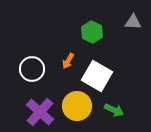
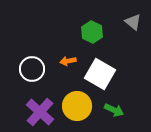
gray triangle: rotated 36 degrees clockwise
orange arrow: rotated 49 degrees clockwise
white square: moved 3 px right, 2 px up
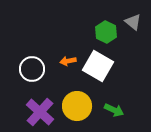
green hexagon: moved 14 px right
white square: moved 2 px left, 8 px up
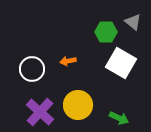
green hexagon: rotated 25 degrees counterclockwise
white square: moved 23 px right, 3 px up
yellow circle: moved 1 px right, 1 px up
green arrow: moved 5 px right, 8 px down
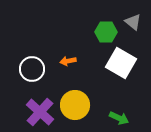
yellow circle: moved 3 px left
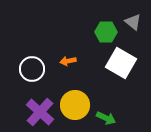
green arrow: moved 13 px left
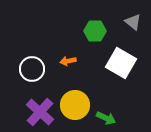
green hexagon: moved 11 px left, 1 px up
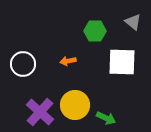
white square: moved 1 px right, 1 px up; rotated 28 degrees counterclockwise
white circle: moved 9 px left, 5 px up
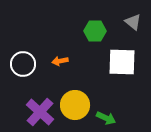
orange arrow: moved 8 px left
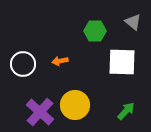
green arrow: moved 20 px right, 7 px up; rotated 72 degrees counterclockwise
